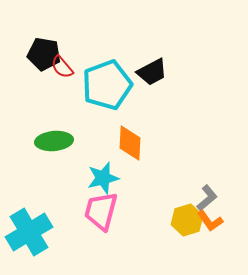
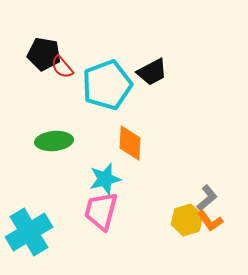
cyan star: moved 2 px right, 1 px down
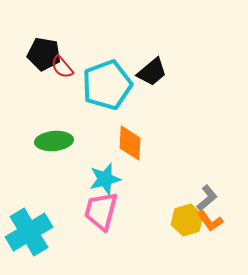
black trapezoid: rotated 12 degrees counterclockwise
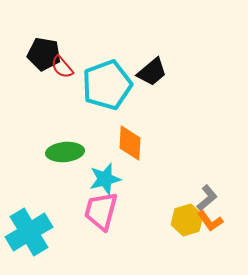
green ellipse: moved 11 px right, 11 px down
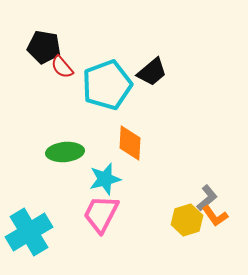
black pentagon: moved 7 px up
pink trapezoid: moved 3 px down; rotated 12 degrees clockwise
orange L-shape: moved 5 px right, 5 px up
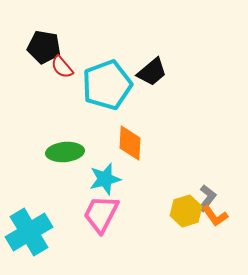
gray L-shape: rotated 12 degrees counterclockwise
yellow hexagon: moved 1 px left, 9 px up
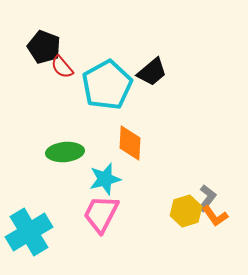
black pentagon: rotated 12 degrees clockwise
cyan pentagon: rotated 9 degrees counterclockwise
